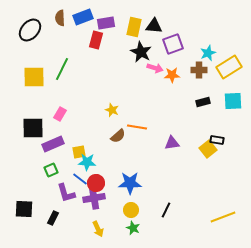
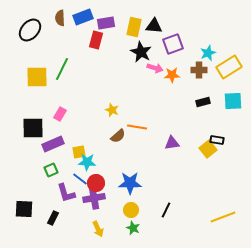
yellow square at (34, 77): moved 3 px right
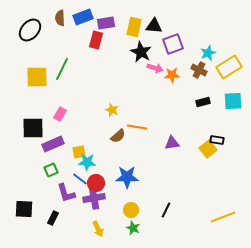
brown cross at (199, 70): rotated 28 degrees clockwise
blue star at (130, 183): moved 3 px left, 6 px up
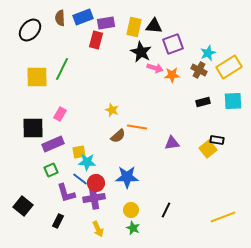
black square at (24, 209): moved 1 px left, 3 px up; rotated 36 degrees clockwise
black rectangle at (53, 218): moved 5 px right, 3 px down
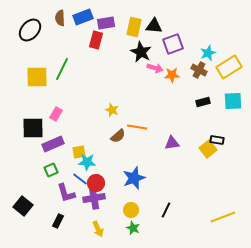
pink rectangle at (60, 114): moved 4 px left
blue star at (127, 177): moved 7 px right, 1 px down; rotated 20 degrees counterclockwise
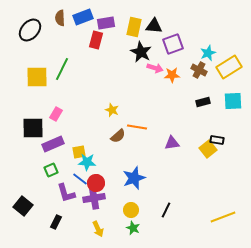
black rectangle at (58, 221): moved 2 px left, 1 px down
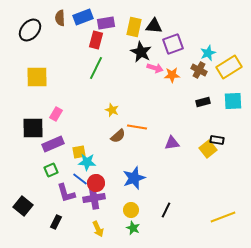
green line at (62, 69): moved 34 px right, 1 px up
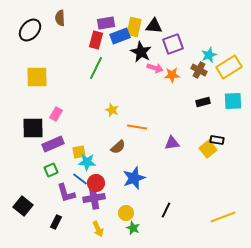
blue rectangle at (83, 17): moved 37 px right, 19 px down
cyan star at (208, 53): moved 1 px right, 2 px down
brown semicircle at (118, 136): moved 11 px down
yellow circle at (131, 210): moved 5 px left, 3 px down
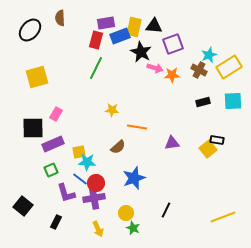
yellow square at (37, 77): rotated 15 degrees counterclockwise
yellow star at (112, 110): rotated 16 degrees counterclockwise
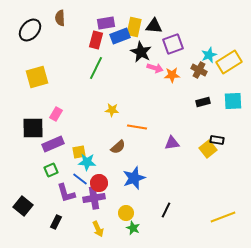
yellow rectangle at (229, 67): moved 5 px up
red circle at (96, 183): moved 3 px right
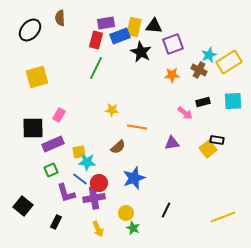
pink arrow at (155, 68): moved 30 px right, 45 px down; rotated 21 degrees clockwise
pink rectangle at (56, 114): moved 3 px right, 1 px down
